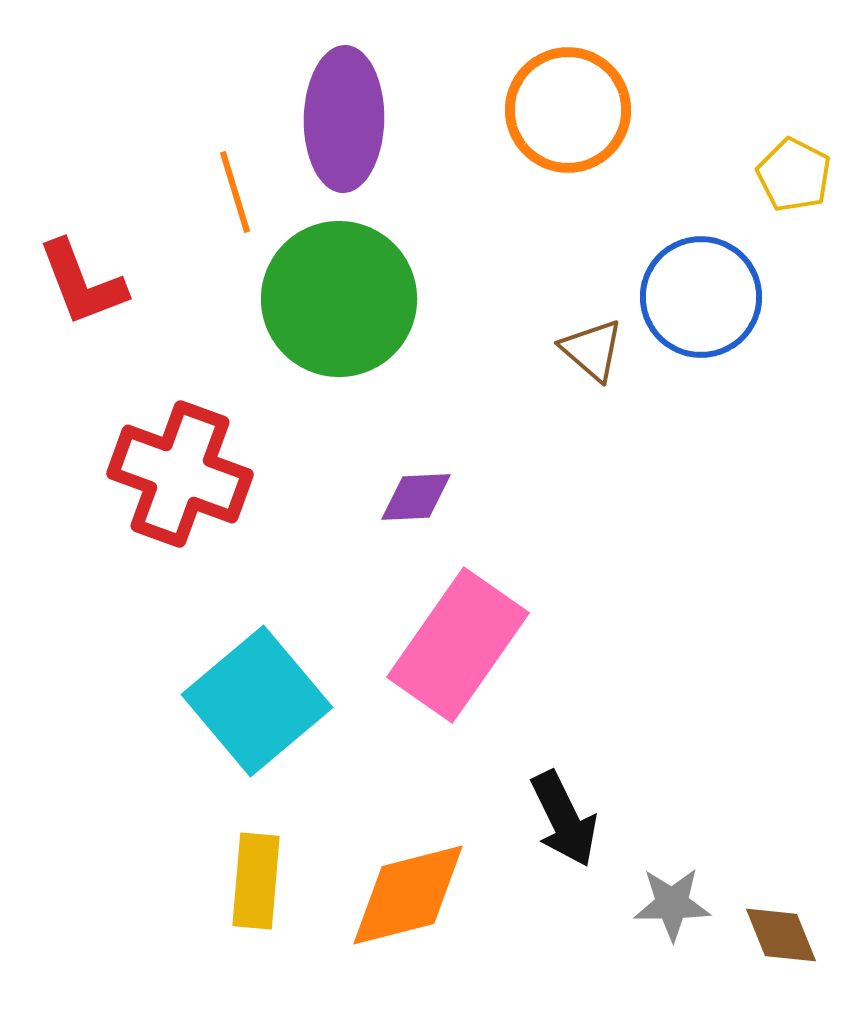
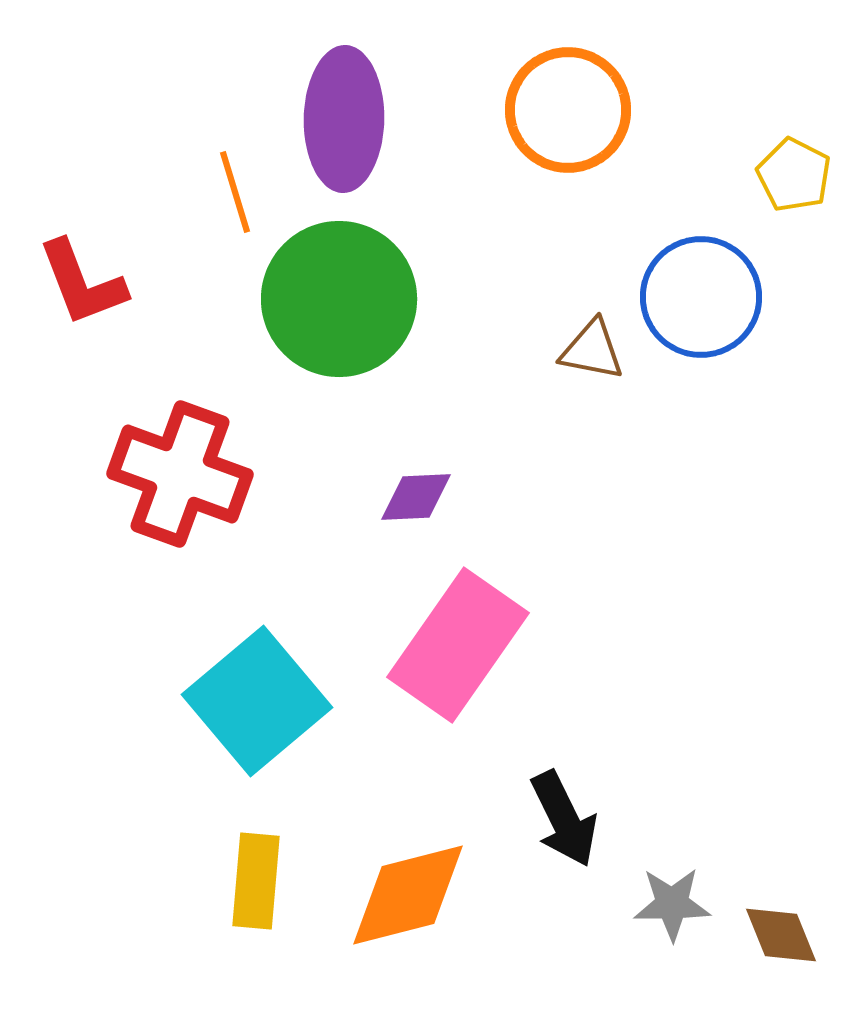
brown triangle: rotated 30 degrees counterclockwise
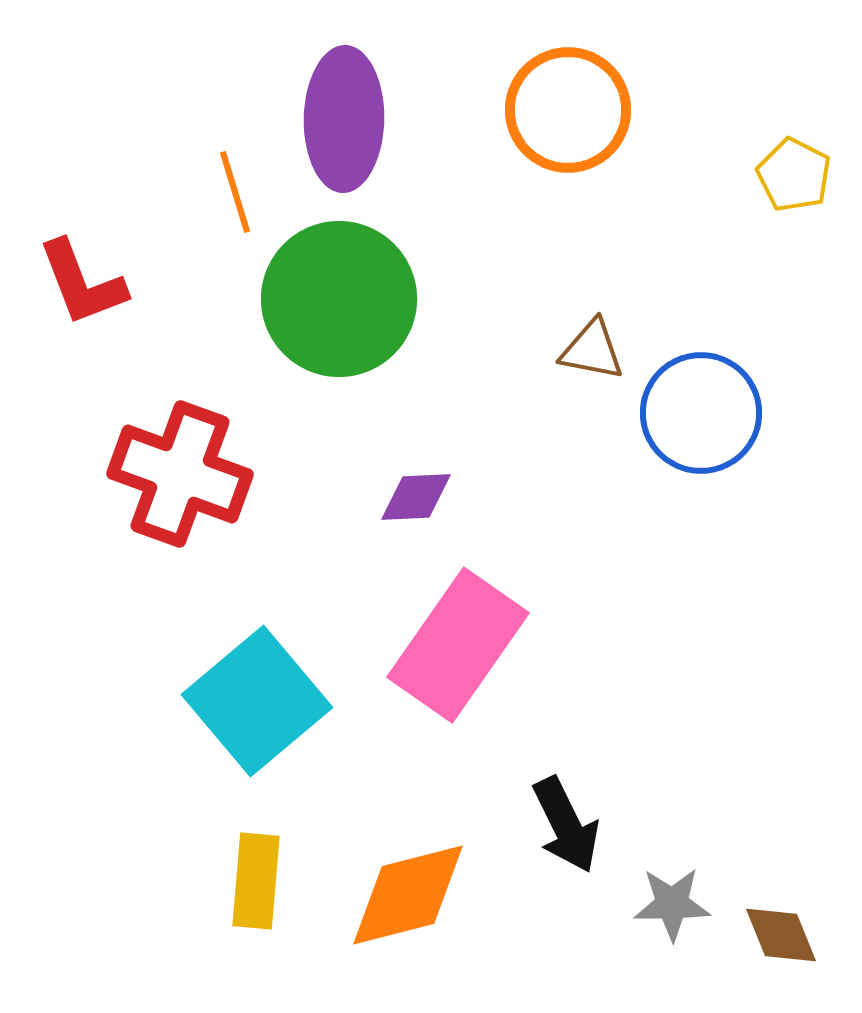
blue circle: moved 116 px down
black arrow: moved 2 px right, 6 px down
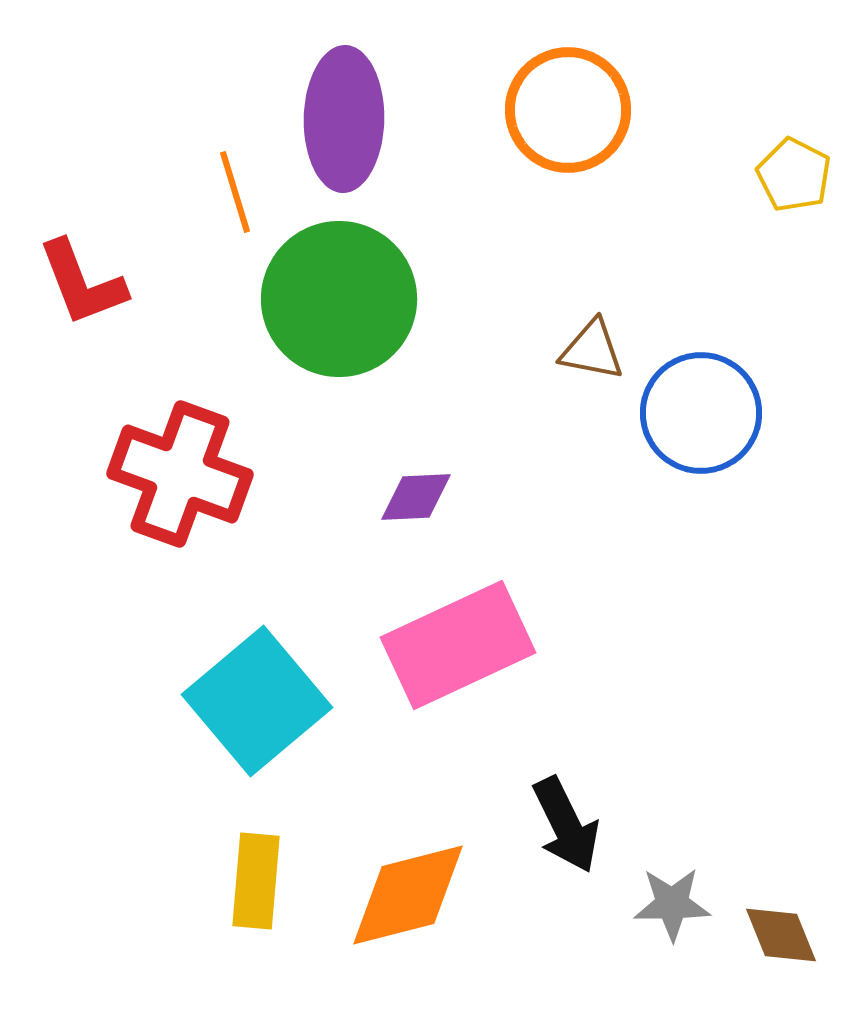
pink rectangle: rotated 30 degrees clockwise
